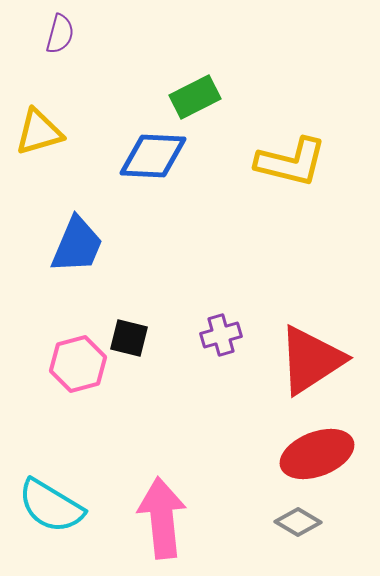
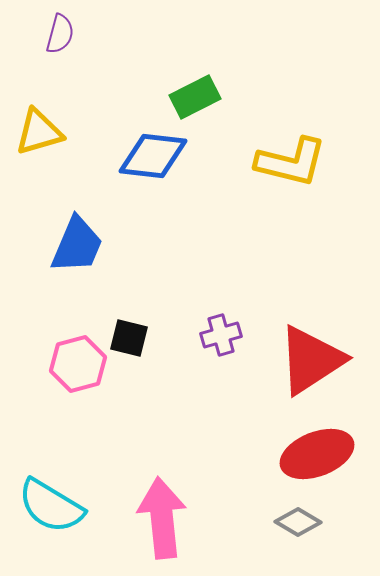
blue diamond: rotated 4 degrees clockwise
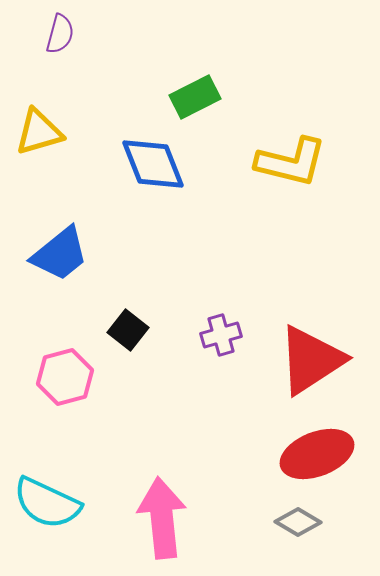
blue diamond: moved 8 px down; rotated 62 degrees clockwise
blue trapezoid: moved 17 px left, 9 px down; rotated 28 degrees clockwise
black square: moved 1 px left, 8 px up; rotated 24 degrees clockwise
pink hexagon: moved 13 px left, 13 px down
cyan semicircle: moved 4 px left, 3 px up; rotated 6 degrees counterclockwise
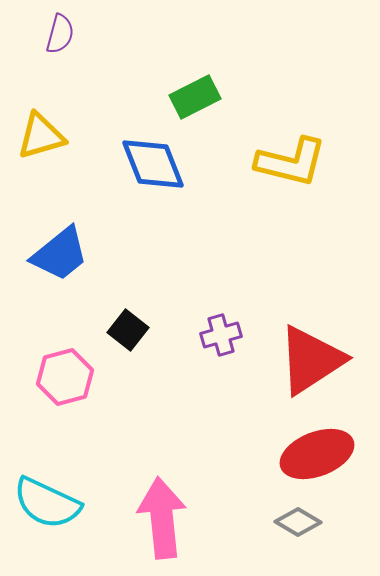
yellow triangle: moved 2 px right, 4 px down
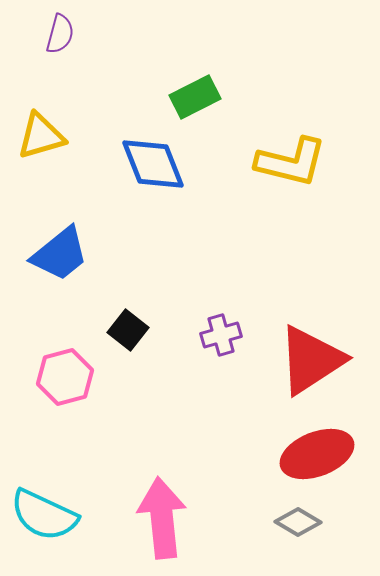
cyan semicircle: moved 3 px left, 12 px down
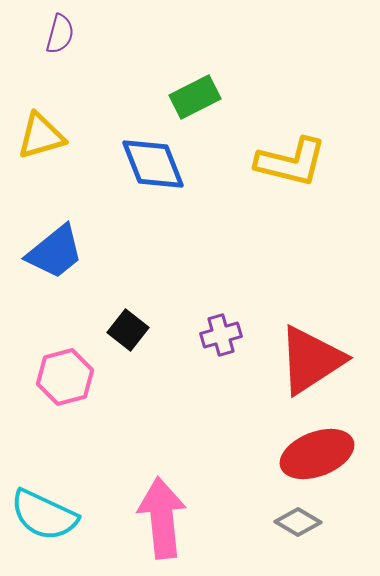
blue trapezoid: moved 5 px left, 2 px up
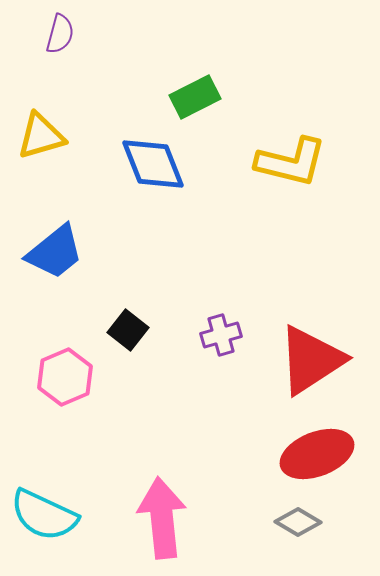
pink hexagon: rotated 8 degrees counterclockwise
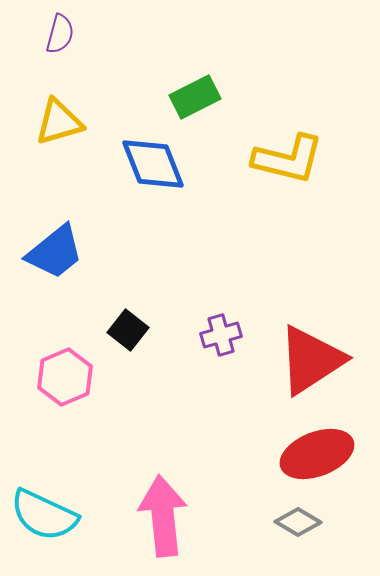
yellow triangle: moved 18 px right, 14 px up
yellow L-shape: moved 3 px left, 3 px up
pink arrow: moved 1 px right, 2 px up
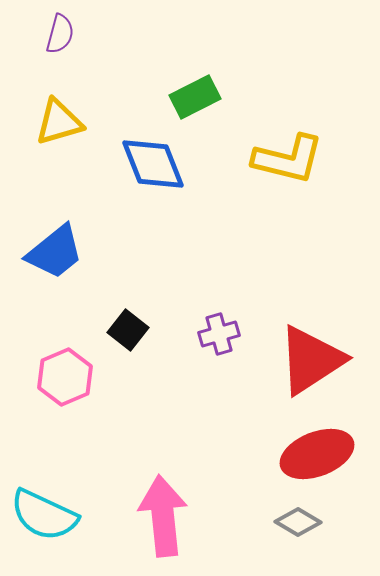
purple cross: moved 2 px left, 1 px up
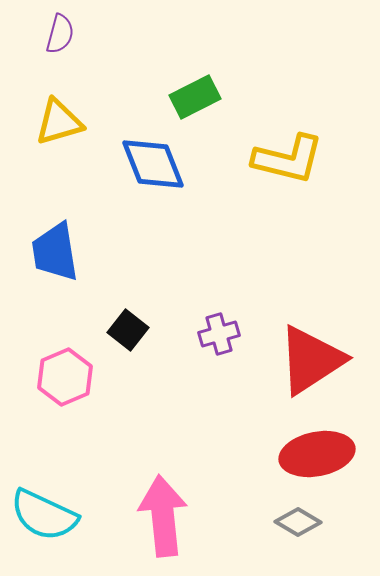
blue trapezoid: rotated 120 degrees clockwise
red ellipse: rotated 10 degrees clockwise
